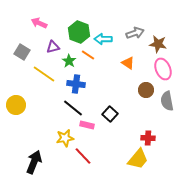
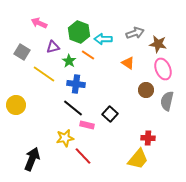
gray semicircle: rotated 24 degrees clockwise
black arrow: moved 2 px left, 3 px up
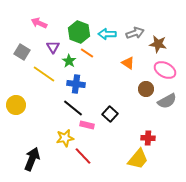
cyan arrow: moved 4 px right, 5 px up
purple triangle: rotated 48 degrees counterclockwise
orange line: moved 1 px left, 2 px up
pink ellipse: moved 2 px right, 1 px down; rotated 40 degrees counterclockwise
brown circle: moved 1 px up
gray semicircle: rotated 132 degrees counterclockwise
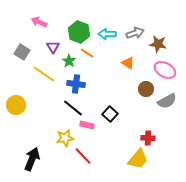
pink arrow: moved 1 px up
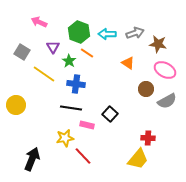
black line: moved 2 px left; rotated 30 degrees counterclockwise
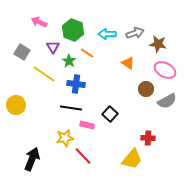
green hexagon: moved 6 px left, 2 px up
yellow trapezoid: moved 6 px left
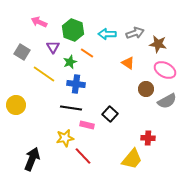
green star: moved 1 px right, 1 px down; rotated 16 degrees clockwise
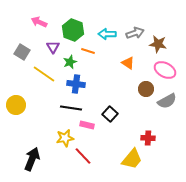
orange line: moved 1 px right, 2 px up; rotated 16 degrees counterclockwise
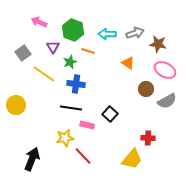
gray square: moved 1 px right, 1 px down; rotated 21 degrees clockwise
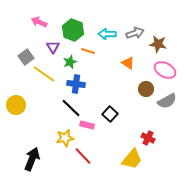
gray square: moved 3 px right, 4 px down
black line: rotated 35 degrees clockwise
red cross: rotated 24 degrees clockwise
